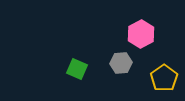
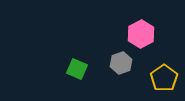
gray hexagon: rotated 15 degrees counterclockwise
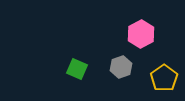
gray hexagon: moved 4 px down
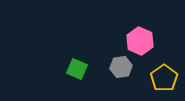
pink hexagon: moved 1 px left, 7 px down; rotated 8 degrees counterclockwise
gray hexagon: rotated 10 degrees clockwise
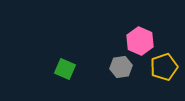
green square: moved 12 px left
yellow pentagon: moved 11 px up; rotated 16 degrees clockwise
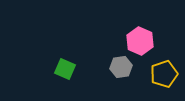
yellow pentagon: moved 7 px down
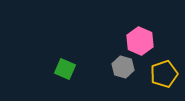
gray hexagon: moved 2 px right; rotated 25 degrees clockwise
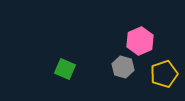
pink hexagon: rotated 12 degrees clockwise
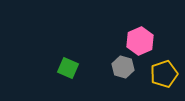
green square: moved 3 px right, 1 px up
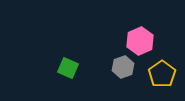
gray hexagon: rotated 25 degrees clockwise
yellow pentagon: moved 2 px left; rotated 16 degrees counterclockwise
